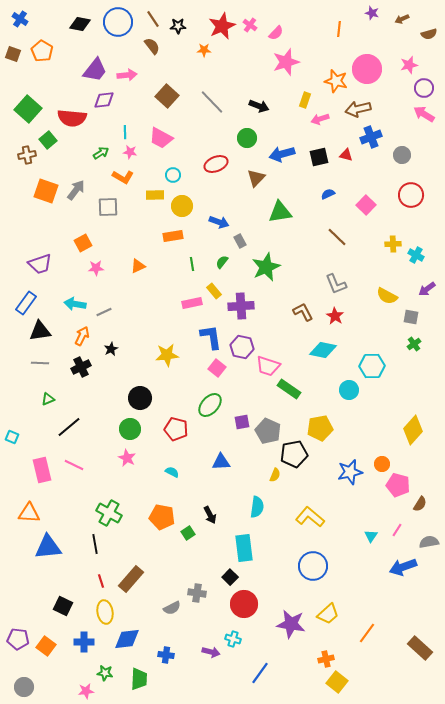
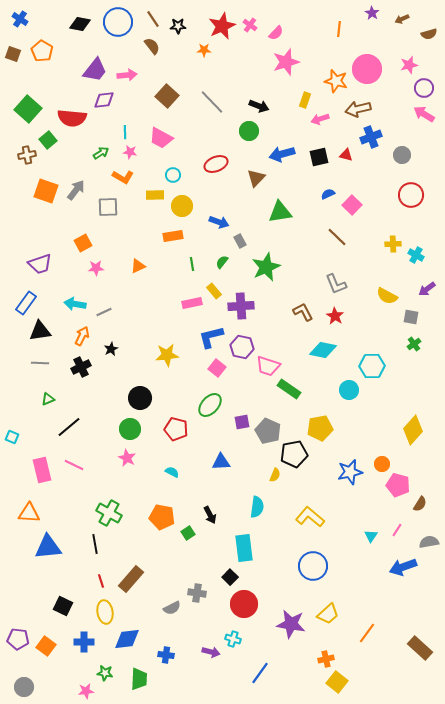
purple star at (372, 13): rotated 16 degrees clockwise
green circle at (247, 138): moved 2 px right, 7 px up
pink square at (366, 205): moved 14 px left
blue L-shape at (211, 337): rotated 96 degrees counterclockwise
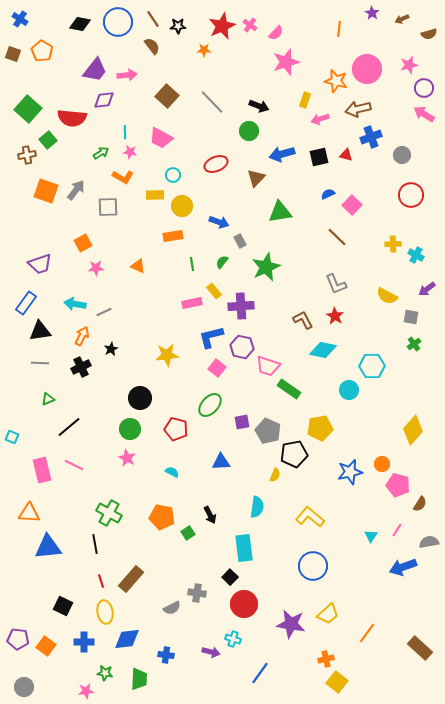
orange triangle at (138, 266): rotated 49 degrees clockwise
brown L-shape at (303, 312): moved 8 px down
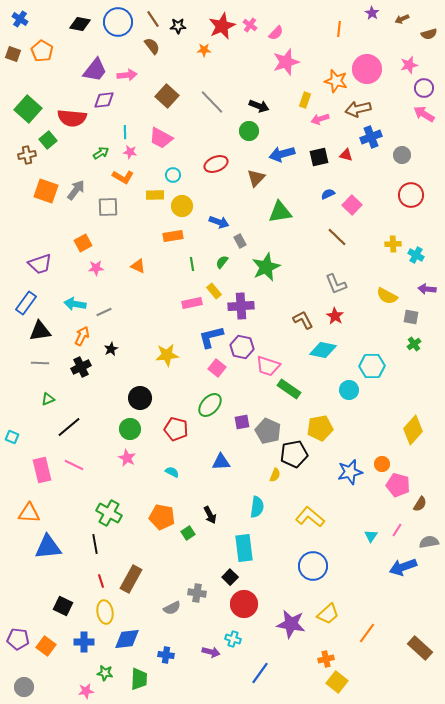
purple arrow at (427, 289): rotated 42 degrees clockwise
brown rectangle at (131, 579): rotated 12 degrees counterclockwise
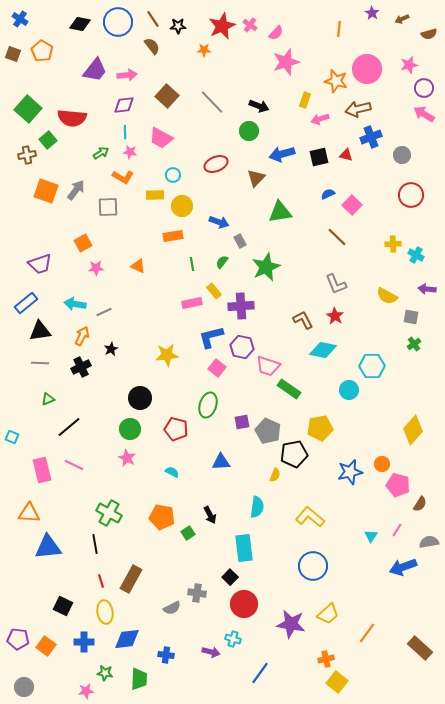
purple diamond at (104, 100): moved 20 px right, 5 px down
blue rectangle at (26, 303): rotated 15 degrees clockwise
green ellipse at (210, 405): moved 2 px left; rotated 25 degrees counterclockwise
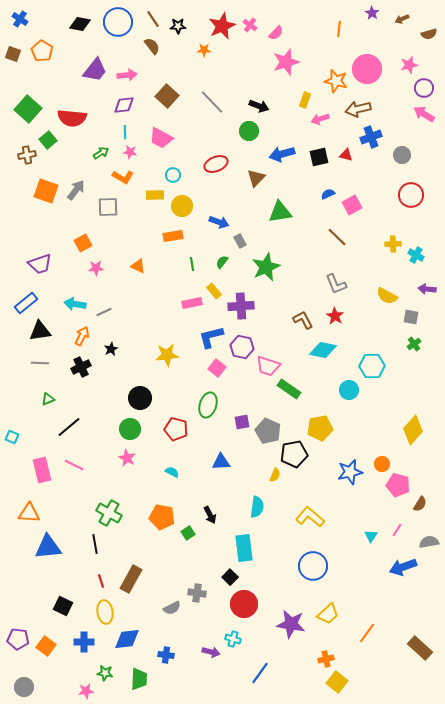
pink square at (352, 205): rotated 18 degrees clockwise
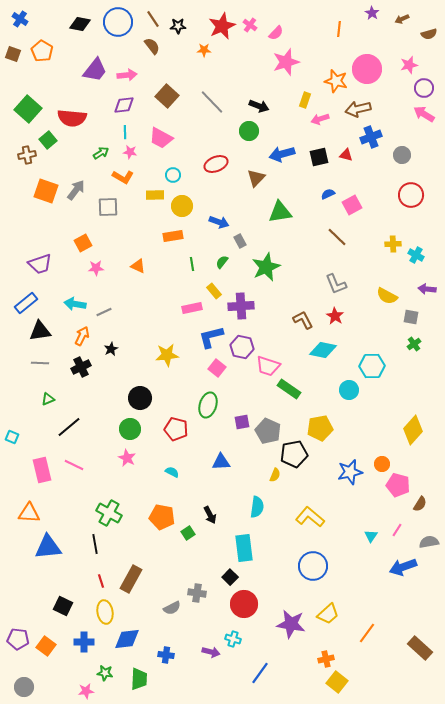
pink rectangle at (192, 303): moved 5 px down
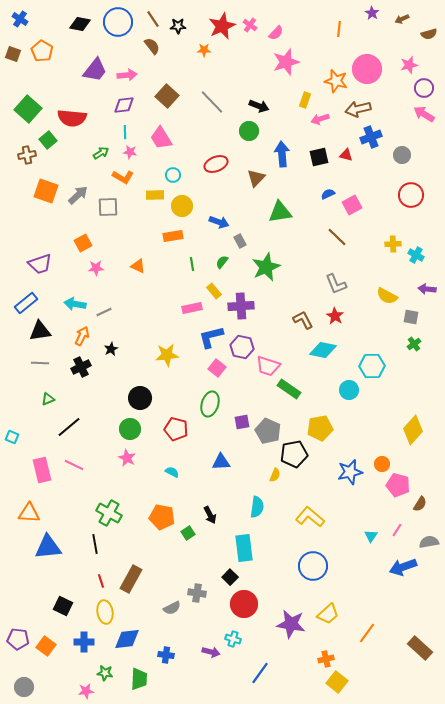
pink trapezoid at (161, 138): rotated 30 degrees clockwise
blue arrow at (282, 154): rotated 100 degrees clockwise
gray arrow at (76, 190): moved 2 px right, 5 px down; rotated 10 degrees clockwise
green ellipse at (208, 405): moved 2 px right, 1 px up
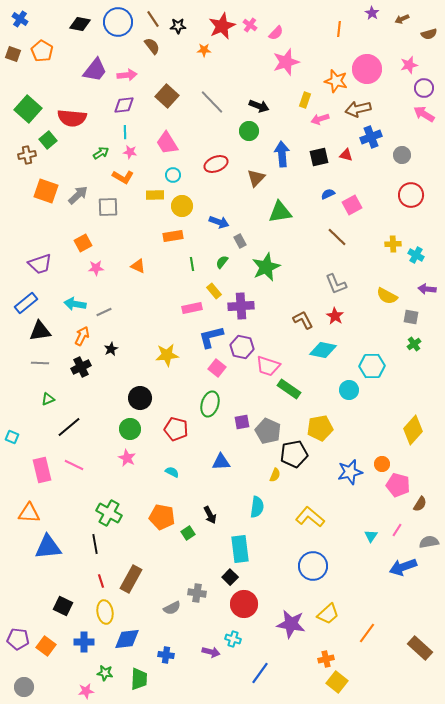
pink trapezoid at (161, 138): moved 6 px right, 5 px down
cyan rectangle at (244, 548): moved 4 px left, 1 px down
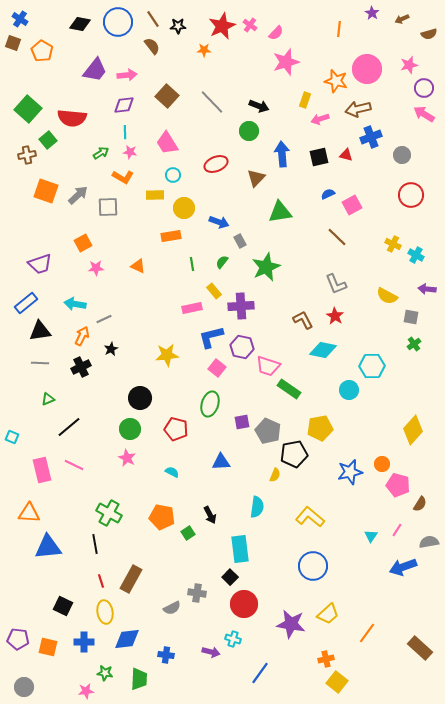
brown square at (13, 54): moved 11 px up
yellow circle at (182, 206): moved 2 px right, 2 px down
orange rectangle at (173, 236): moved 2 px left
yellow cross at (393, 244): rotated 28 degrees clockwise
gray line at (104, 312): moved 7 px down
orange square at (46, 646): moved 2 px right, 1 px down; rotated 24 degrees counterclockwise
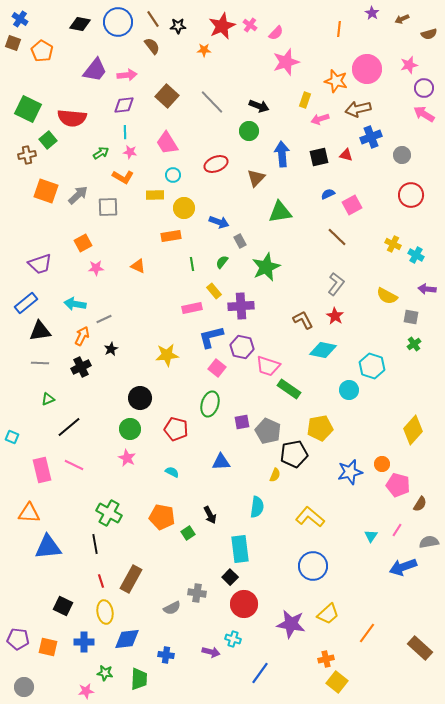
green square at (28, 109): rotated 16 degrees counterclockwise
gray L-shape at (336, 284): rotated 120 degrees counterclockwise
cyan hexagon at (372, 366): rotated 20 degrees clockwise
